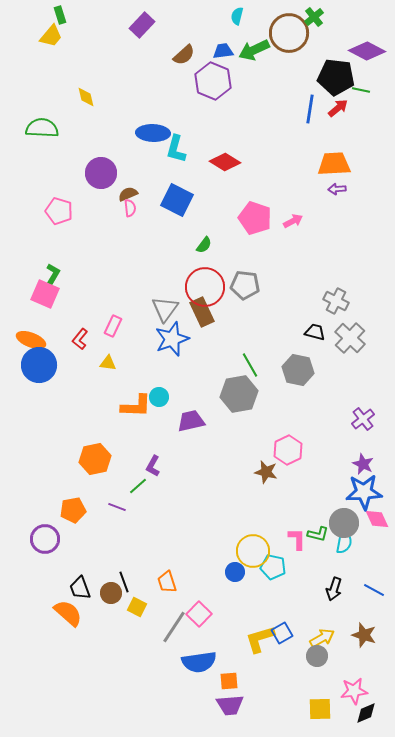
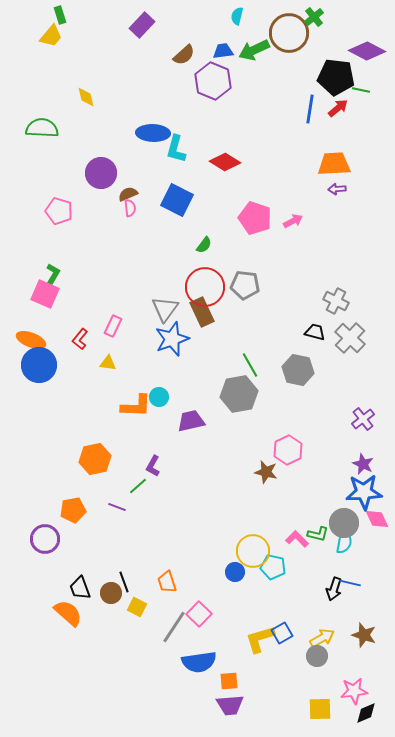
pink L-shape at (297, 539): rotated 45 degrees counterclockwise
blue line at (374, 590): moved 24 px left, 7 px up; rotated 15 degrees counterclockwise
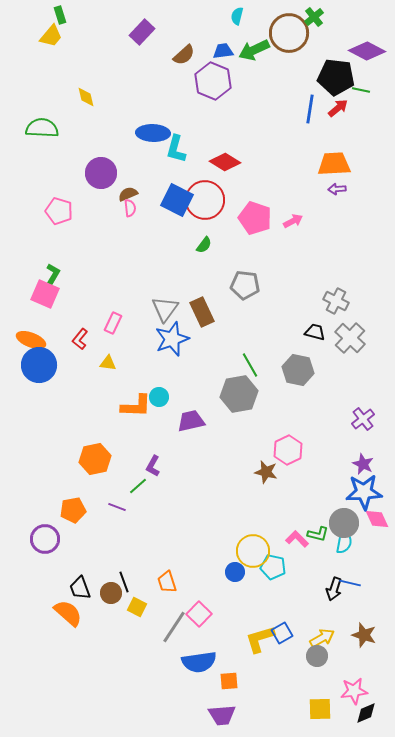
purple rectangle at (142, 25): moved 7 px down
red circle at (205, 287): moved 87 px up
pink rectangle at (113, 326): moved 3 px up
purple trapezoid at (230, 705): moved 8 px left, 10 px down
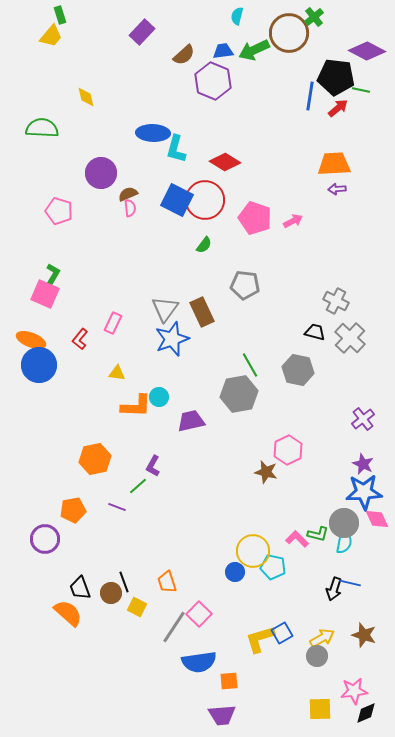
blue line at (310, 109): moved 13 px up
yellow triangle at (108, 363): moved 9 px right, 10 px down
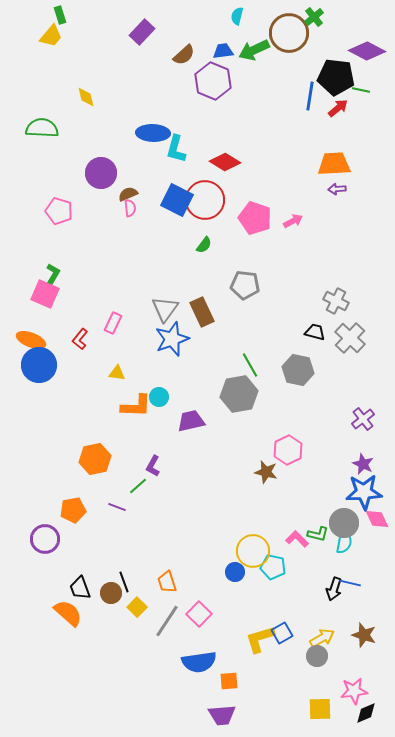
yellow square at (137, 607): rotated 18 degrees clockwise
gray line at (174, 627): moved 7 px left, 6 px up
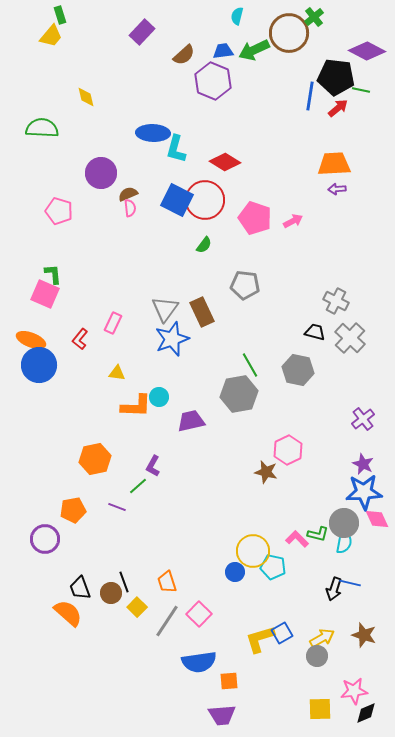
green L-shape at (53, 274): rotated 35 degrees counterclockwise
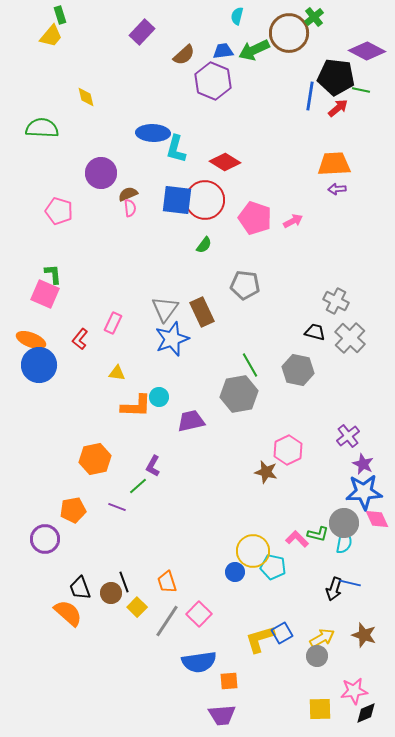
blue square at (177, 200): rotated 20 degrees counterclockwise
purple cross at (363, 419): moved 15 px left, 17 px down
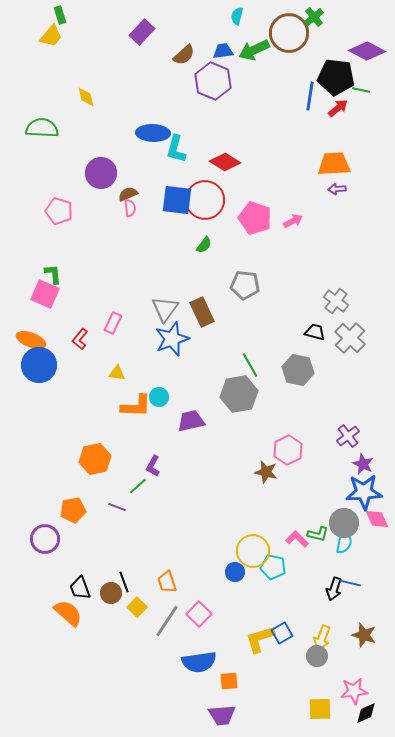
gray cross at (336, 301): rotated 10 degrees clockwise
yellow arrow at (322, 638): rotated 140 degrees clockwise
